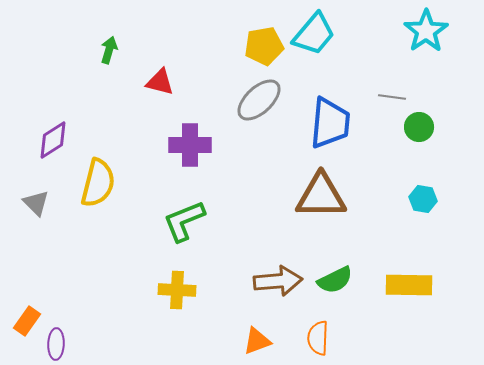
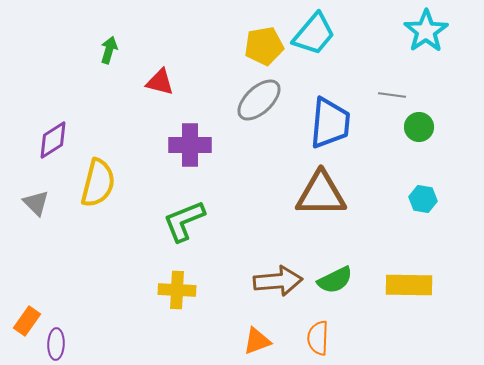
gray line: moved 2 px up
brown triangle: moved 2 px up
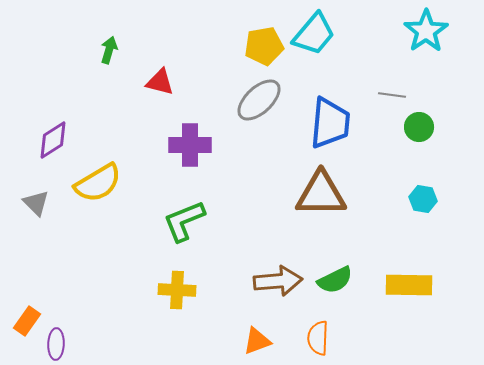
yellow semicircle: rotated 45 degrees clockwise
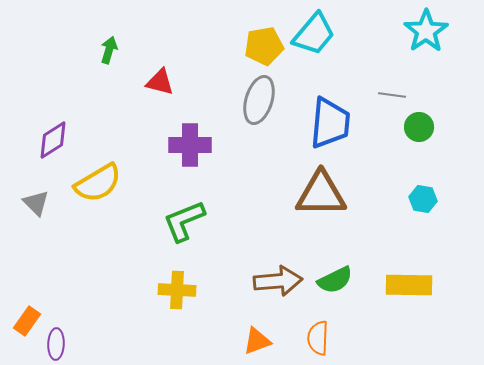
gray ellipse: rotated 30 degrees counterclockwise
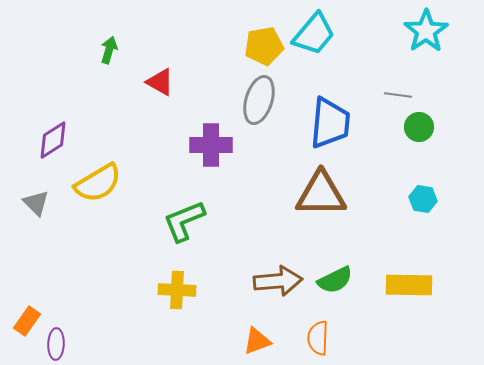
red triangle: rotated 16 degrees clockwise
gray line: moved 6 px right
purple cross: moved 21 px right
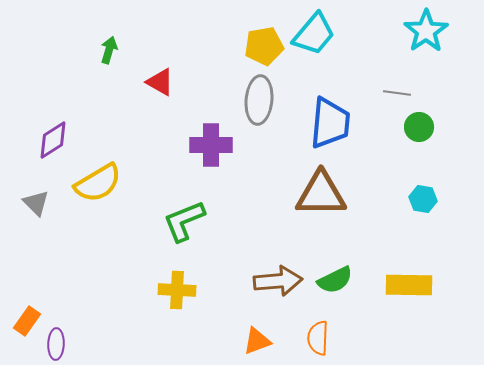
gray line: moved 1 px left, 2 px up
gray ellipse: rotated 12 degrees counterclockwise
